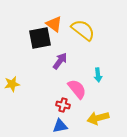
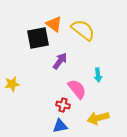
black square: moved 2 px left
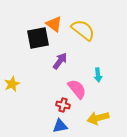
yellow star: rotated 14 degrees counterclockwise
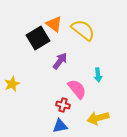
black square: rotated 20 degrees counterclockwise
